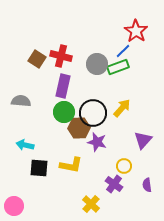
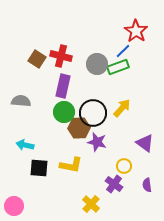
purple triangle: moved 2 px right, 3 px down; rotated 36 degrees counterclockwise
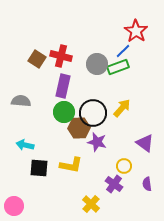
purple semicircle: moved 1 px up
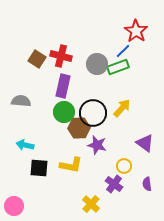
purple star: moved 3 px down
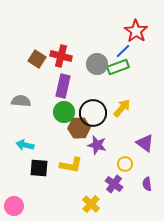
yellow circle: moved 1 px right, 2 px up
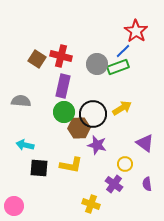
yellow arrow: rotated 18 degrees clockwise
black circle: moved 1 px down
yellow cross: rotated 24 degrees counterclockwise
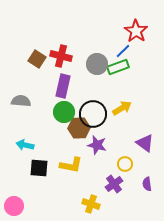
purple cross: rotated 18 degrees clockwise
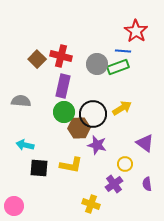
blue line: rotated 49 degrees clockwise
brown square: rotated 12 degrees clockwise
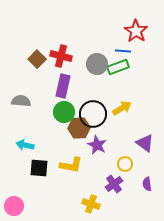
purple star: rotated 12 degrees clockwise
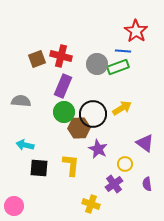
brown square: rotated 24 degrees clockwise
purple rectangle: rotated 10 degrees clockwise
purple star: moved 1 px right, 4 px down
yellow L-shape: rotated 95 degrees counterclockwise
